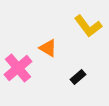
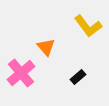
orange triangle: moved 2 px left, 1 px up; rotated 18 degrees clockwise
pink cross: moved 3 px right, 5 px down
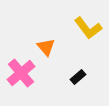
yellow L-shape: moved 2 px down
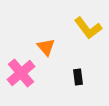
black rectangle: rotated 56 degrees counterclockwise
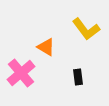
yellow L-shape: moved 2 px left, 1 px down
orange triangle: rotated 18 degrees counterclockwise
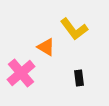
yellow L-shape: moved 12 px left
black rectangle: moved 1 px right, 1 px down
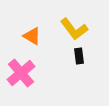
orange triangle: moved 14 px left, 11 px up
black rectangle: moved 22 px up
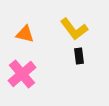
orange triangle: moved 7 px left, 2 px up; rotated 18 degrees counterclockwise
pink cross: moved 1 px right, 1 px down
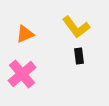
yellow L-shape: moved 2 px right, 2 px up
orange triangle: rotated 36 degrees counterclockwise
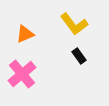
yellow L-shape: moved 2 px left, 3 px up
black rectangle: rotated 28 degrees counterclockwise
